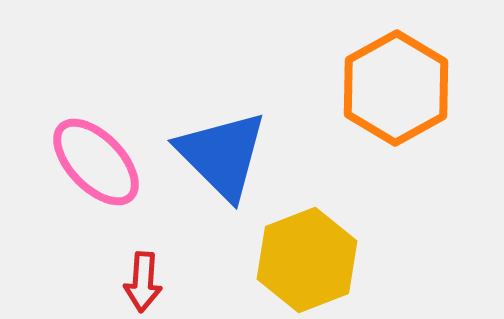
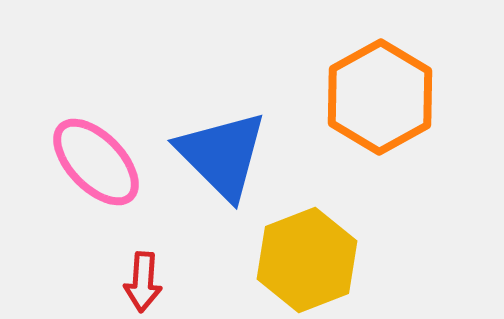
orange hexagon: moved 16 px left, 9 px down
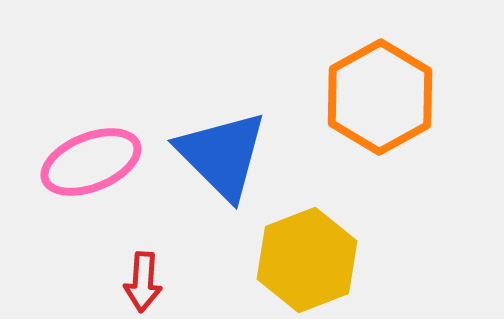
pink ellipse: moved 5 px left; rotated 68 degrees counterclockwise
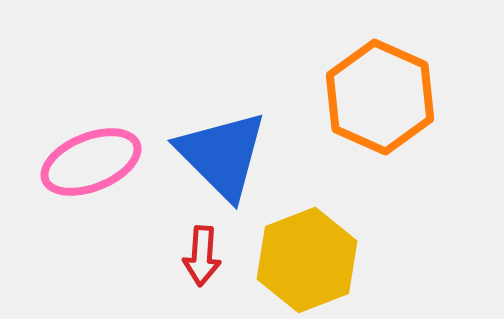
orange hexagon: rotated 7 degrees counterclockwise
red arrow: moved 59 px right, 26 px up
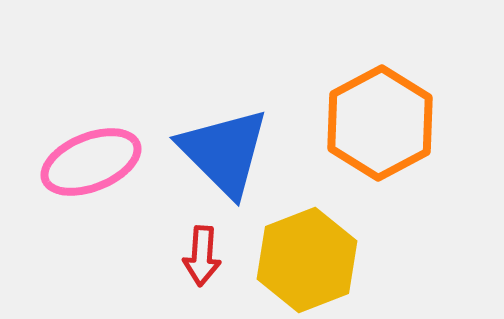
orange hexagon: moved 26 px down; rotated 8 degrees clockwise
blue triangle: moved 2 px right, 3 px up
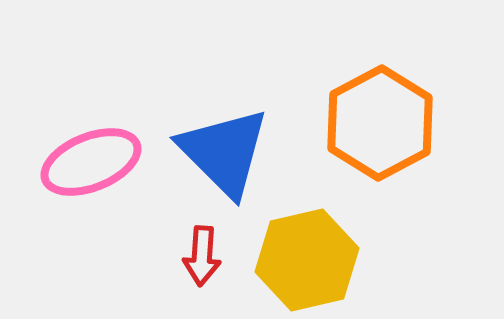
yellow hexagon: rotated 8 degrees clockwise
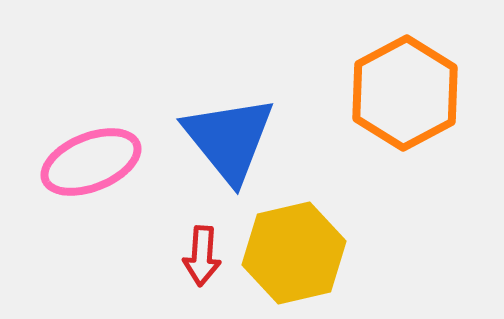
orange hexagon: moved 25 px right, 30 px up
blue triangle: moved 5 px right, 13 px up; rotated 6 degrees clockwise
yellow hexagon: moved 13 px left, 7 px up
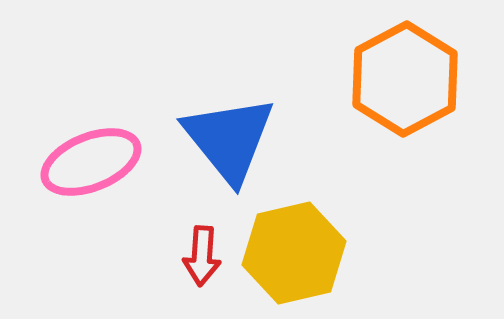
orange hexagon: moved 14 px up
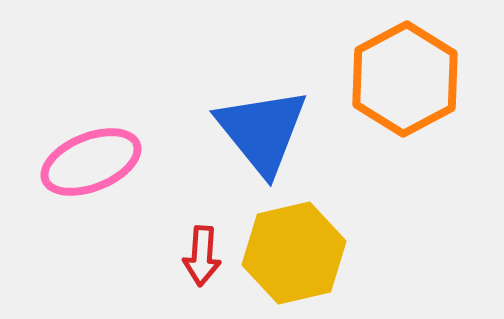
blue triangle: moved 33 px right, 8 px up
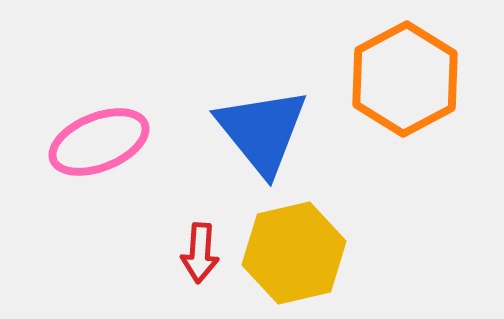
pink ellipse: moved 8 px right, 20 px up
red arrow: moved 2 px left, 3 px up
